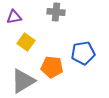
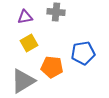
purple triangle: moved 11 px right
yellow square: moved 3 px right, 1 px down; rotated 24 degrees clockwise
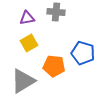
purple triangle: moved 2 px right, 1 px down
blue pentagon: rotated 25 degrees clockwise
orange pentagon: moved 2 px right, 1 px up
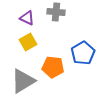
purple triangle: rotated 35 degrees clockwise
yellow square: moved 1 px left, 1 px up
blue pentagon: rotated 25 degrees clockwise
orange pentagon: moved 1 px left, 1 px down
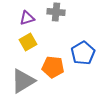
purple triangle: rotated 42 degrees counterclockwise
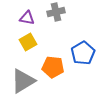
gray cross: rotated 18 degrees counterclockwise
purple triangle: rotated 28 degrees clockwise
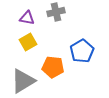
blue pentagon: moved 1 px left, 2 px up
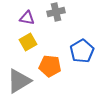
orange pentagon: moved 3 px left, 1 px up
gray triangle: moved 4 px left
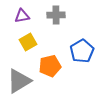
gray cross: moved 3 px down; rotated 12 degrees clockwise
purple triangle: moved 5 px left, 2 px up; rotated 21 degrees counterclockwise
orange pentagon: rotated 20 degrees counterclockwise
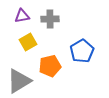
gray cross: moved 6 px left, 4 px down
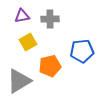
blue pentagon: rotated 25 degrees clockwise
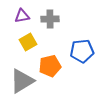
gray triangle: moved 3 px right
